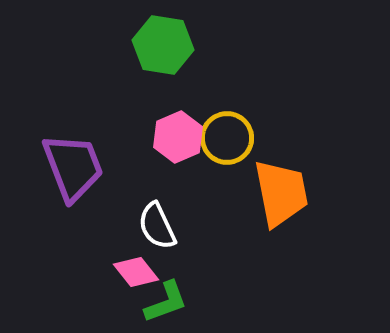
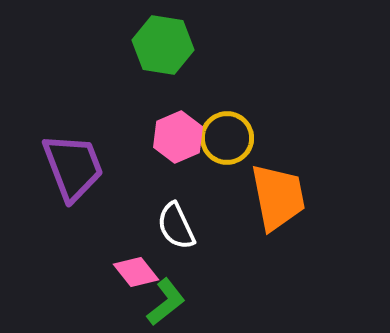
orange trapezoid: moved 3 px left, 4 px down
white semicircle: moved 19 px right
green L-shape: rotated 18 degrees counterclockwise
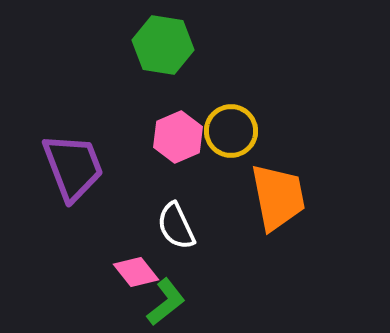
yellow circle: moved 4 px right, 7 px up
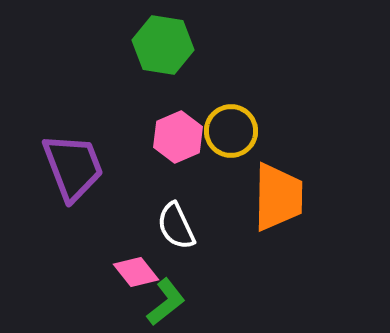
orange trapezoid: rotated 12 degrees clockwise
